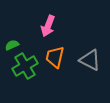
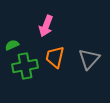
pink arrow: moved 2 px left
gray triangle: moved 1 px left, 1 px up; rotated 45 degrees clockwise
green cross: rotated 20 degrees clockwise
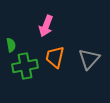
green semicircle: moved 1 px left; rotated 104 degrees clockwise
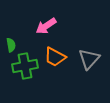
pink arrow: rotated 35 degrees clockwise
orange trapezoid: rotated 75 degrees counterclockwise
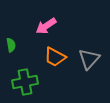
green cross: moved 16 px down
